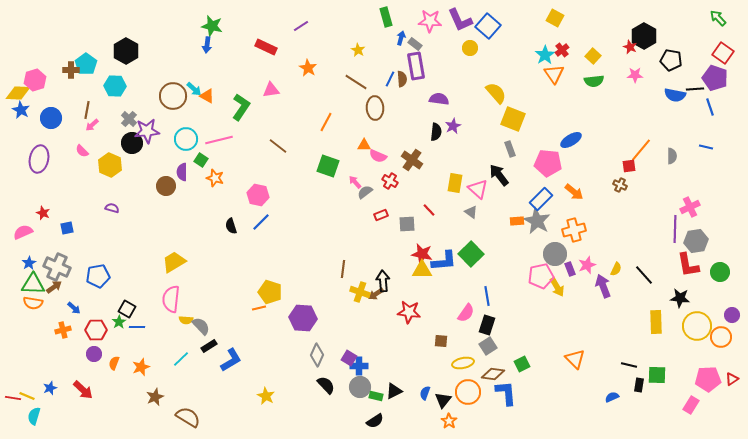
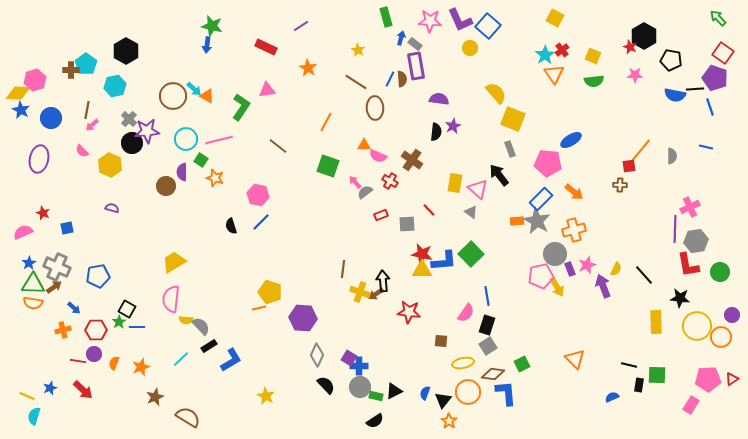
yellow square at (593, 56): rotated 21 degrees counterclockwise
cyan hexagon at (115, 86): rotated 15 degrees counterclockwise
pink triangle at (271, 90): moved 4 px left
brown cross at (620, 185): rotated 24 degrees counterclockwise
red line at (13, 398): moved 65 px right, 37 px up
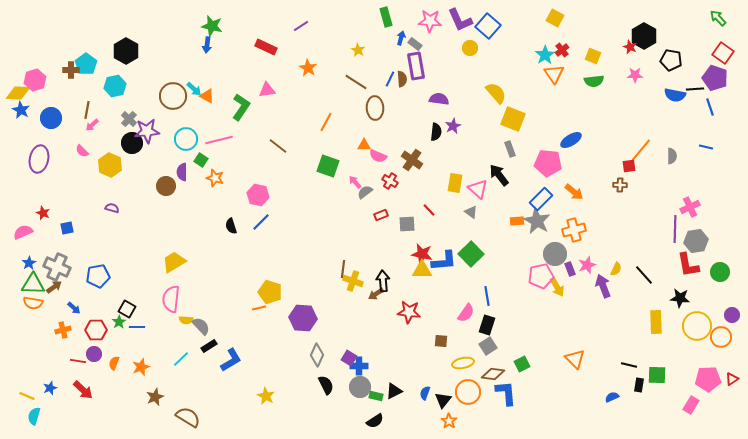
yellow cross at (360, 292): moved 7 px left, 11 px up
black semicircle at (326, 385): rotated 18 degrees clockwise
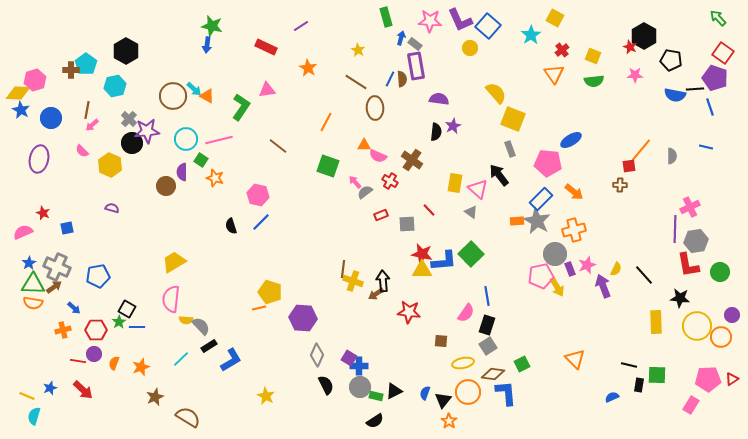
cyan star at (545, 55): moved 14 px left, 20 px up
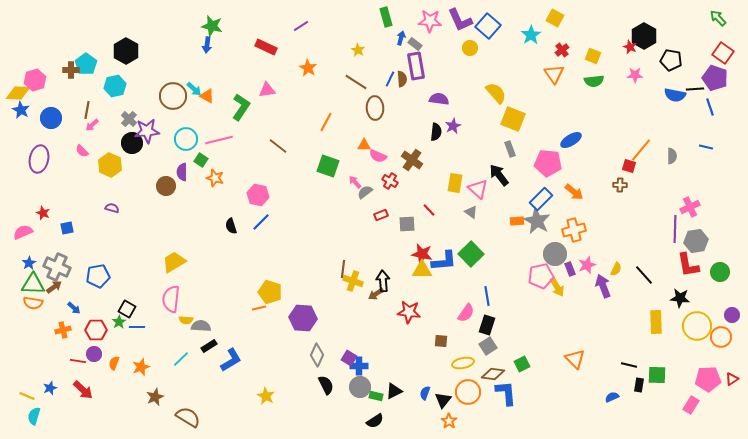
red square at (629, 166): rotated 24 degrees clockwise
gray semicircle at (201, 326): rotated 42 degrees counterclockwise
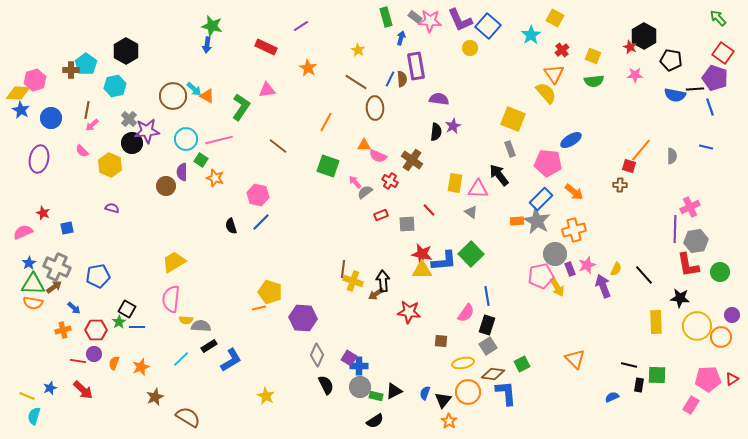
gray rectangle at (415, 44): moved 27 px up
yellow semicircle at (496, 93): moved 50 px right
pink triangle at (478, 189): rotated 40 degrees counterclockwise
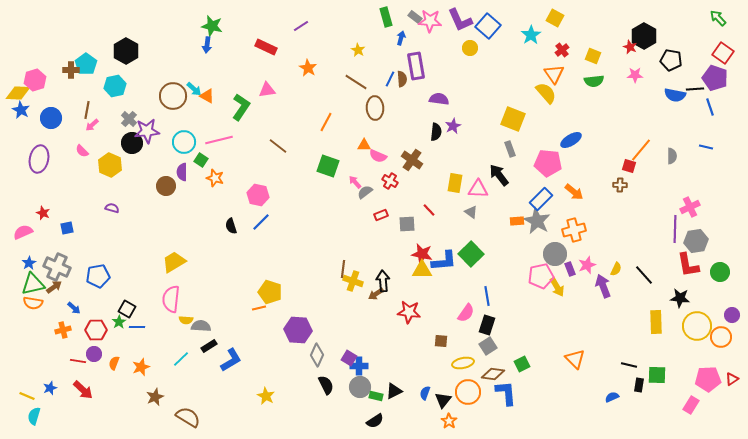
cyan circle at (186, 139): moved 2 px left, 3 px down
green triangle at (33, 284): rotated 15 degrees counterclockwise
purple hexagon at (303, 318): moved 5 px left, 12 px down
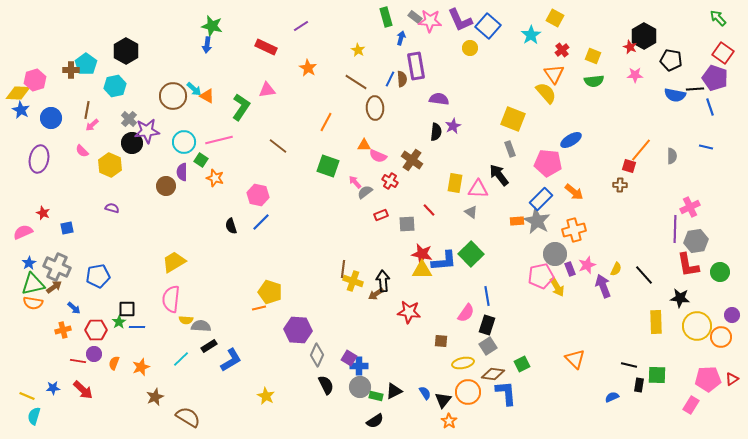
black square at (127, 309): rotated 30 degrees counterclockwise
blue star at (50, 388): moved 3 px right; rotated 16 degrees clockwise
blue semicircle at (425, 393): rotated 128 degrees clockwise
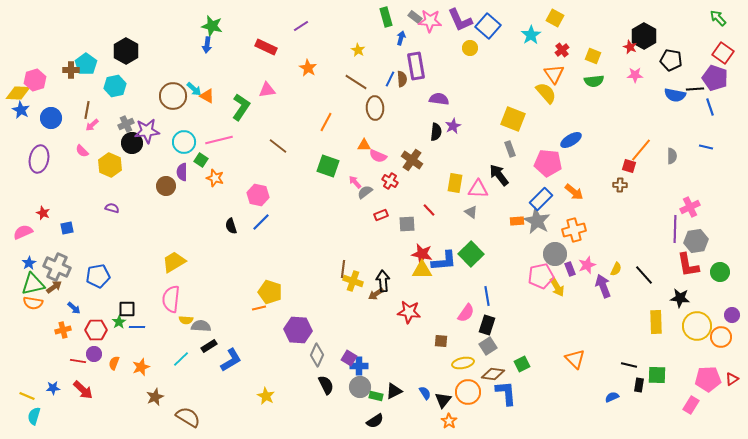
gray cross at (129, 119): moved 3 px left, 5 px down; rotated 21 degrees clockwise
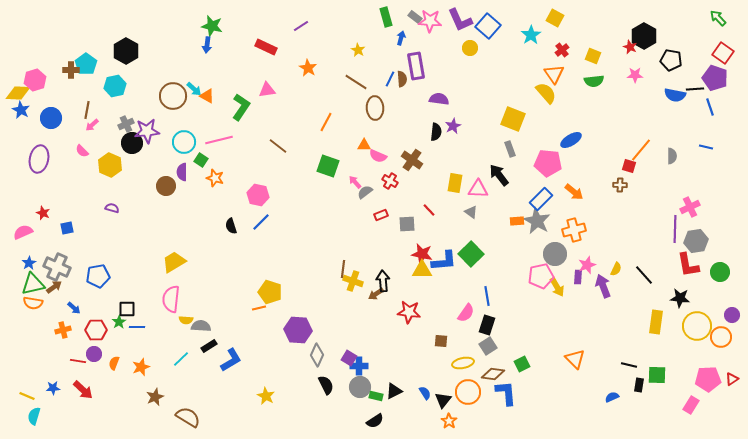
purple rectangle at (570, 269): moved 8 px right, 8 px down; rotated 24 degrees clockwise
yellow rectangle at (656, 322): rotated 10 degrees clockwise
